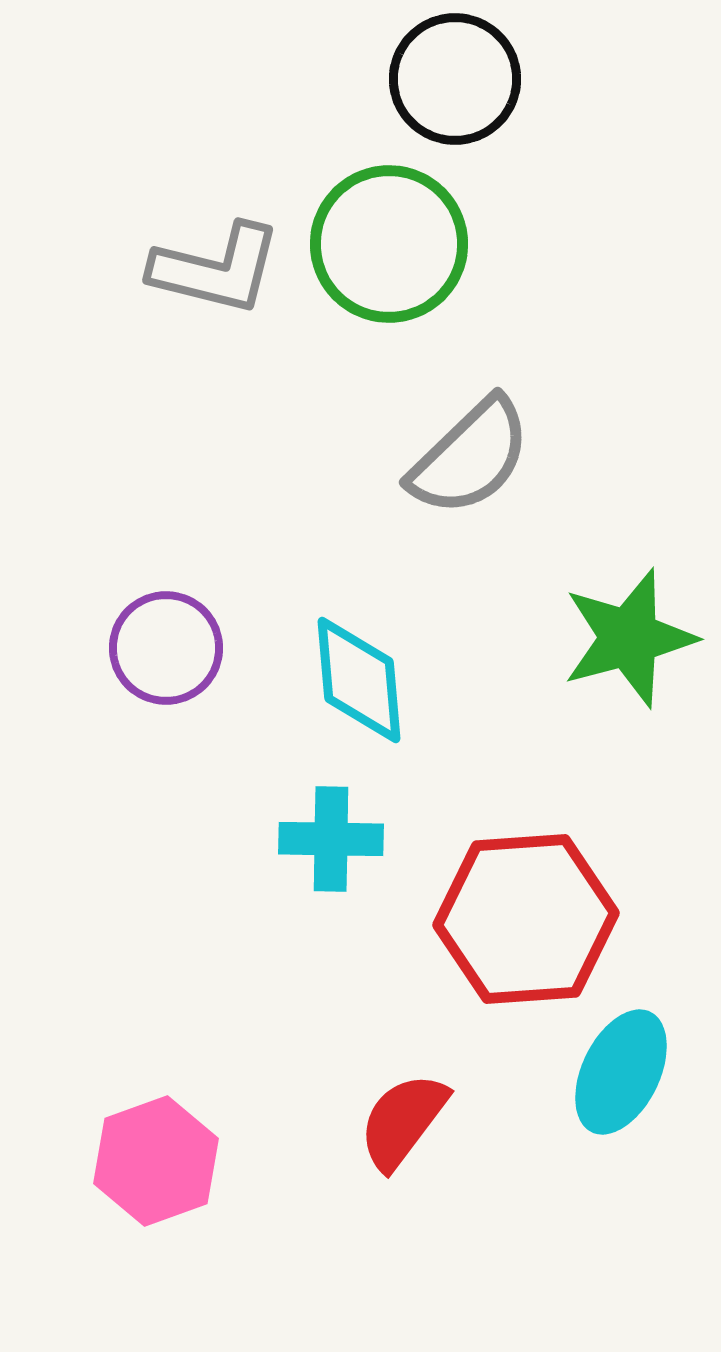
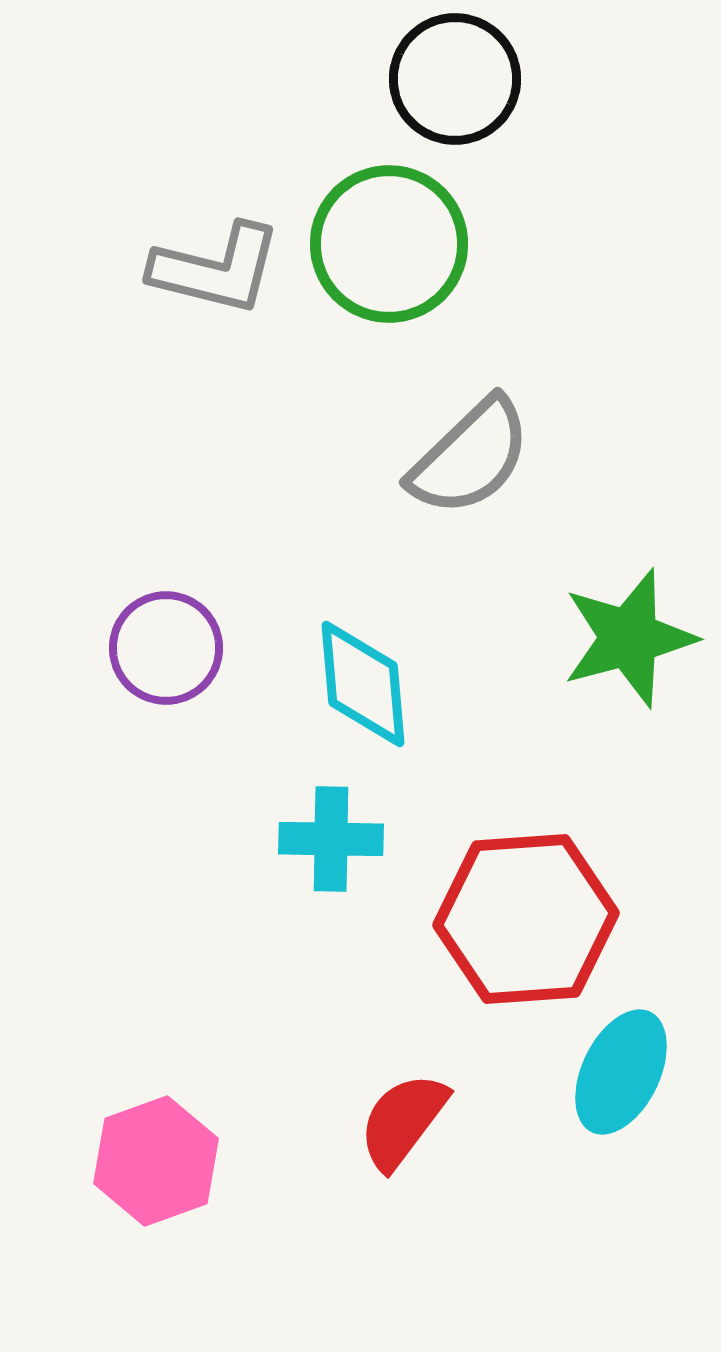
cyan diamond: moved 4 px right, 4 px down
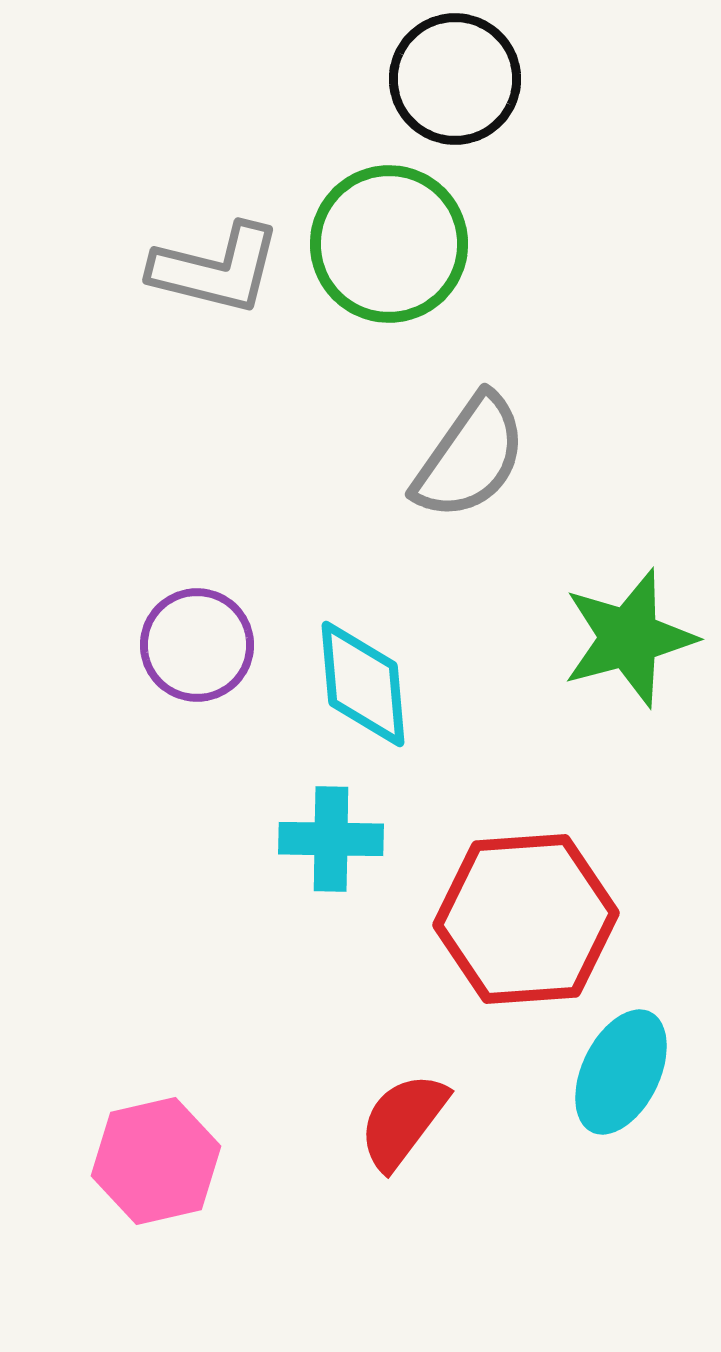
gray semicircle: rotated 11 degrees counterclockwise
purple circle: moved 31 px right, 3 px up
pink hexagon: rotated 7 degrees clockwise
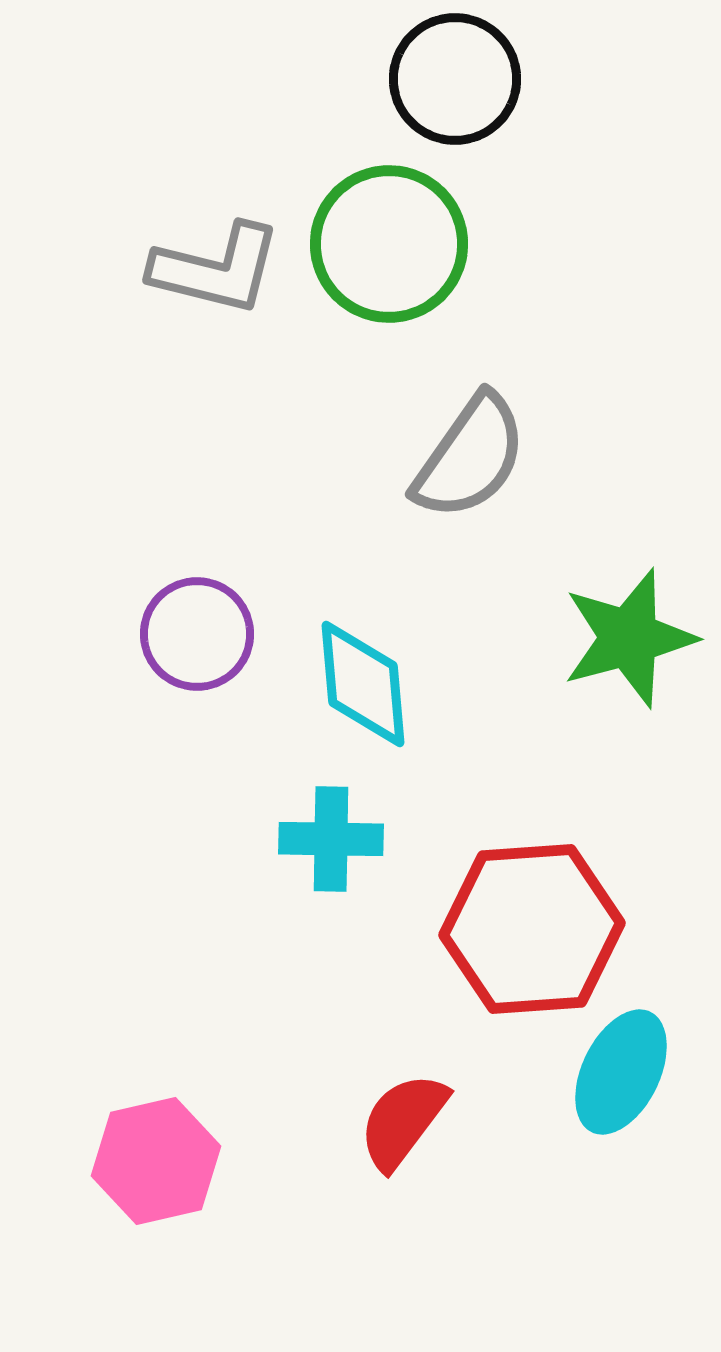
purple circle: moved 11 px up
red hexagon: moved 6 px right, 10 px down
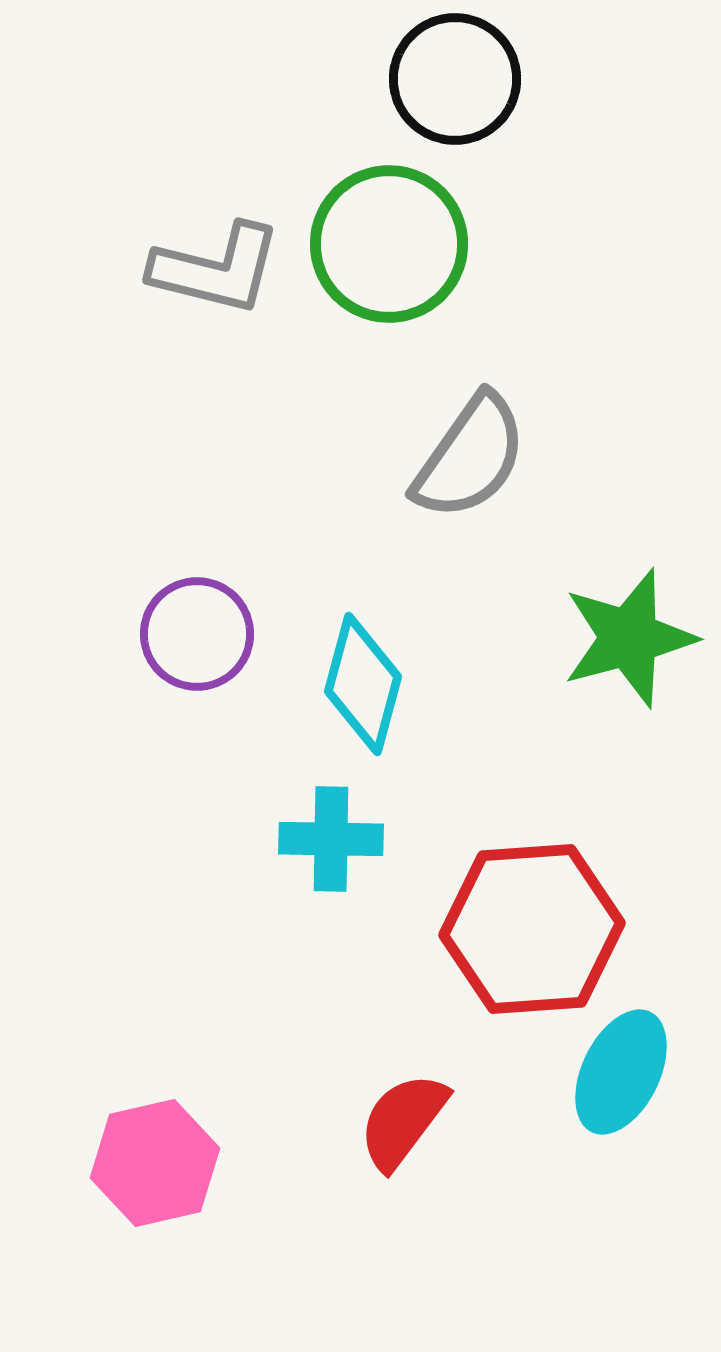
cyan diamond: rotated 20 degrees clockwise
pink hexagon: moved 1 px left, 2 px down
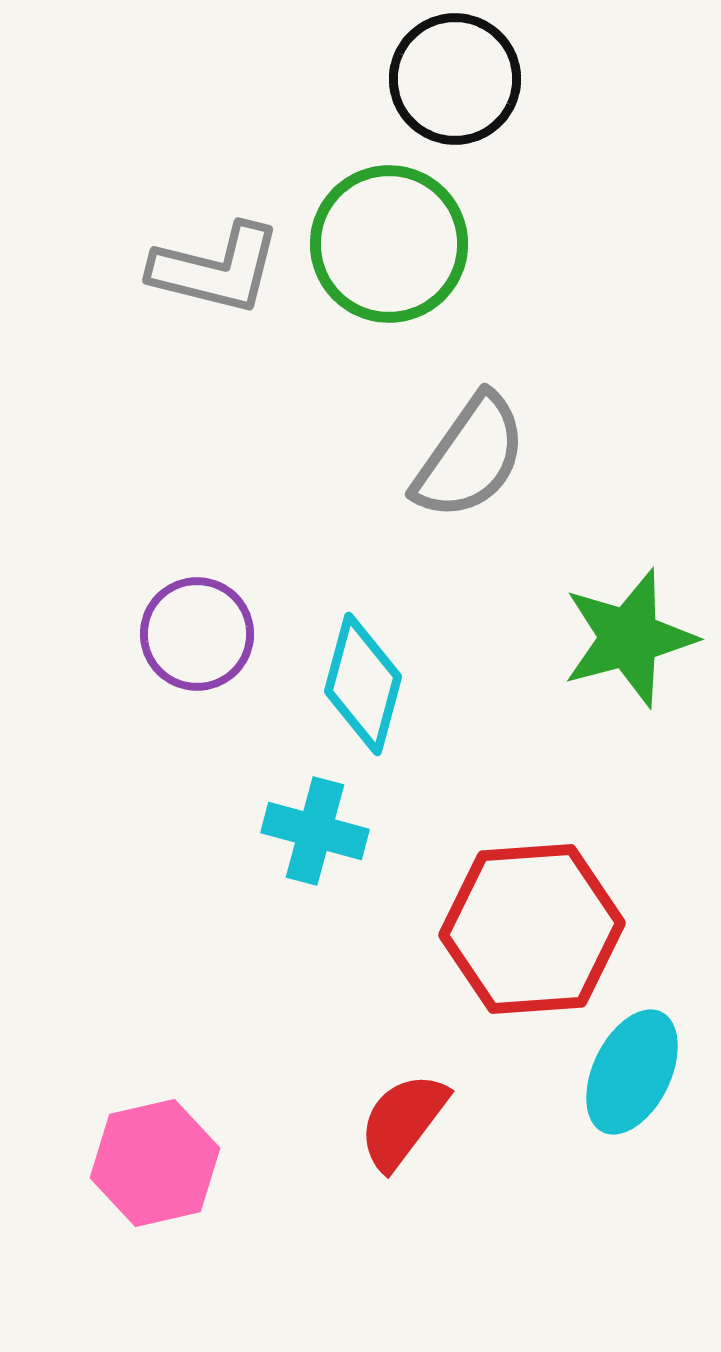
cyan cross: moved 16 px left, 8 px up; rotated 14 degrees clockwise
cyan ellipse: moved 11 px right
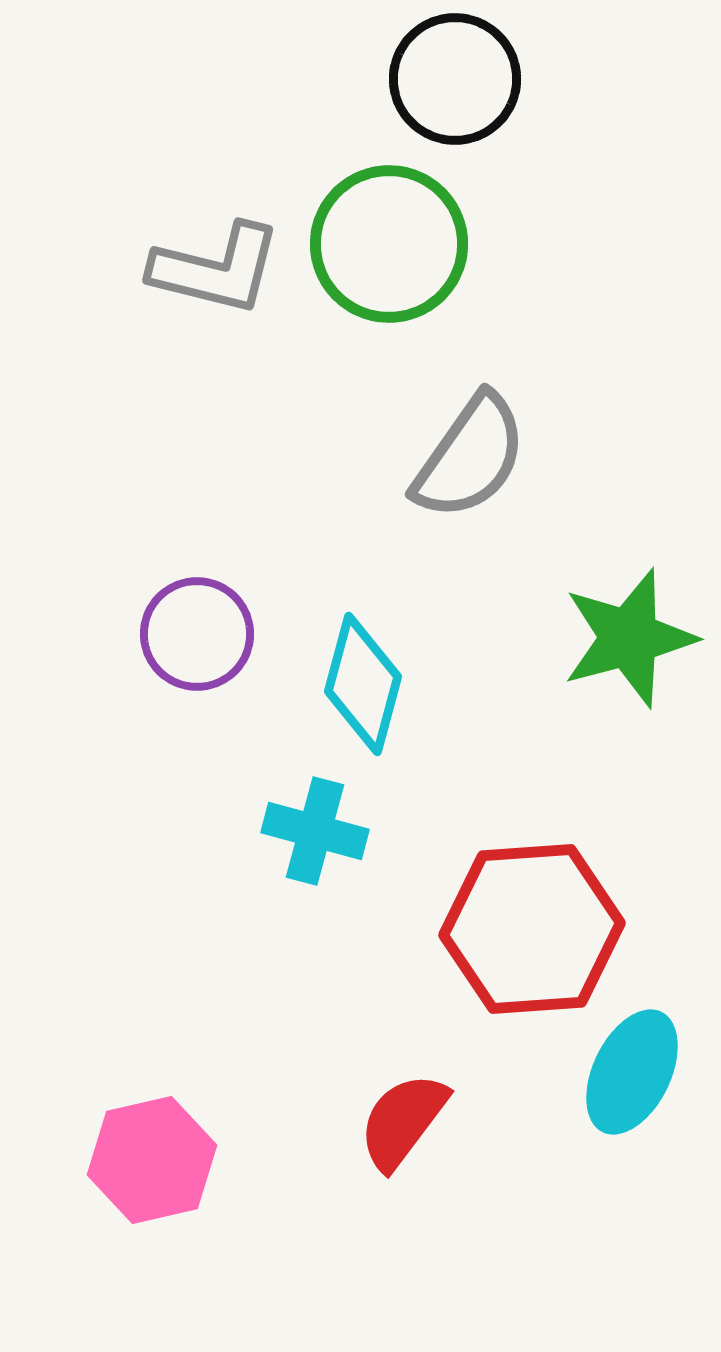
pink hexagon: moved 3 px left, 3 px up
